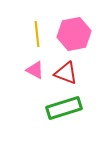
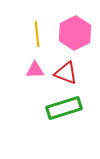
pink hexagon: moved 1 px right, 1 px up; rotated 16 degrees counterclockwise
pink triangle: rotated 30 degrees counterclockwise
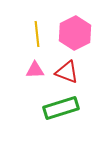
red triangle: moved 1 px right, 1 px up
green rectangle: moved 3 px left
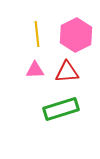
pink hexagon: moved 1 px right, 2 px down
red triangle: rotated 25 degrees counterclockwise
green rectangle: moved 1 px down
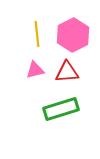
pink hexagon: moved 3 px left
pink triangle: rotated 12 degrees counterclockwise
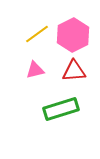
yellow line: rotated 60 degrees clockwise
red triangle: moved 7 px right, 1 px up
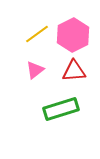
pink triangle: rotated 24 degrees counterclockwise
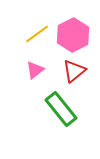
red triangle: rotated 35 degrees counterclockwise
green rectangle: rotated 68 degrees clockwise
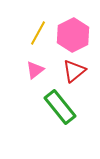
yellow line: moved 1 px right, 1 px up; rotated 25 degrees counterclockwise
green rectangle: moved 1 px left, 2 px up
